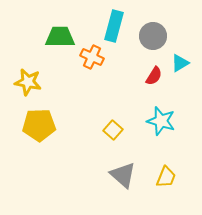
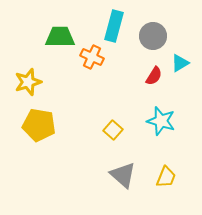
yellow star: rotated 28 degrees counterclockwise
yellow pentagon: rotated 12 degrees clockwise
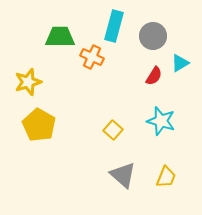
yellow pentagon: rotated 20 degrees clockwise
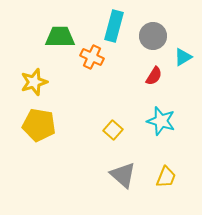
cyan triangle: moved 3 px right, 6 px up
yellow star: moved 6 px right
yellow pentagon: rotated 20 degrees counterclockwise
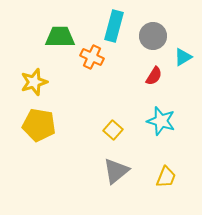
gray triangle: moved 7 px left, 4 px up; rotated 40 degrees clockwise
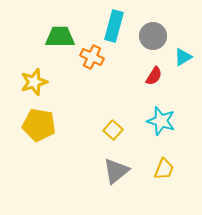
yellow trapezoid: moved 2 px left, 8 px up
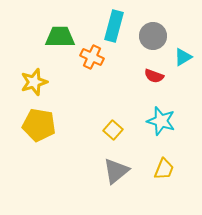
red semicircle: rotated 78 degrees clockwise
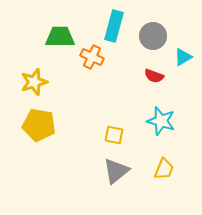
yellow square: moved 1 px right, 5 px down; rotated 30 degrees counterclockwise
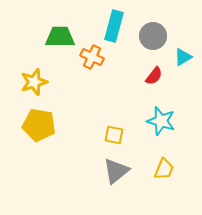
red semicircle: rotated 72 degrees counterclockwise
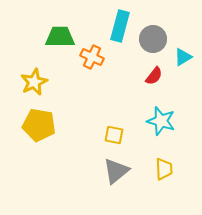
cyan rectangle: moved 6 px right
gray circle: moved 3 px down
yellow star: rotated 8 degrees counterclockwise
yellow trapezoid: rotated 25 degrees counterclockwise
